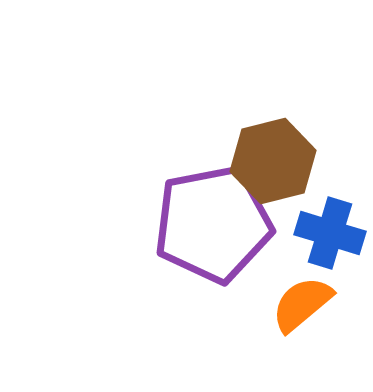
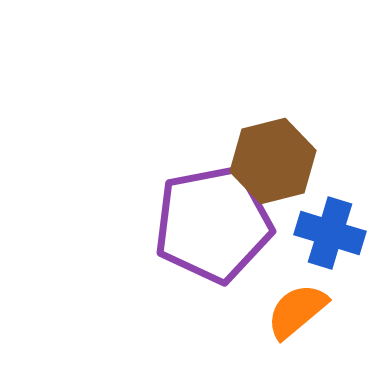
orange semicircle: moved 5 px left, 7 px down
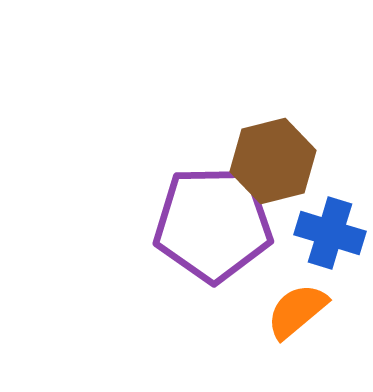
purple pentagon: rotated 10 degrees clockwise
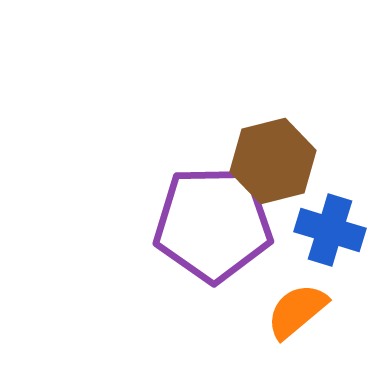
blue cross: moved 3 px up
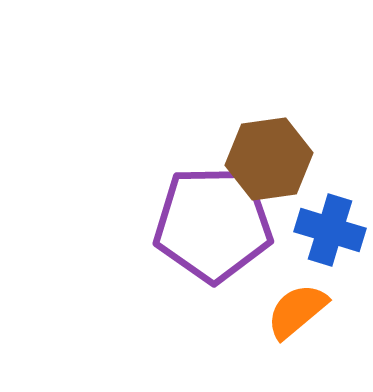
brown hexagon: moved 4 px left, 2 px up; rotated 6 degrees clockwise
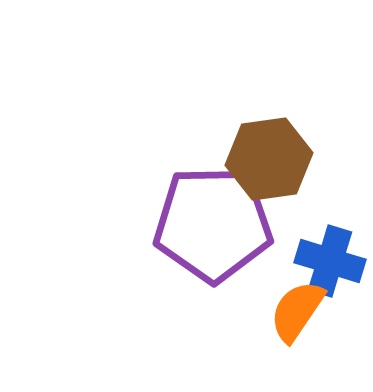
blue cross: moved 31 px down
orange semicircle: rotated 16 degrees counterclockwise
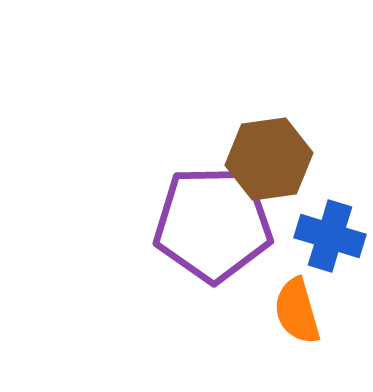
blue cross: moved 25 px up
orange semicircle: rotated 50 degrees counterclockwise
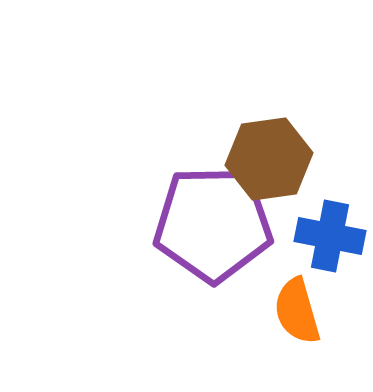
blue cross: rotated 6 degrees counterclockwise
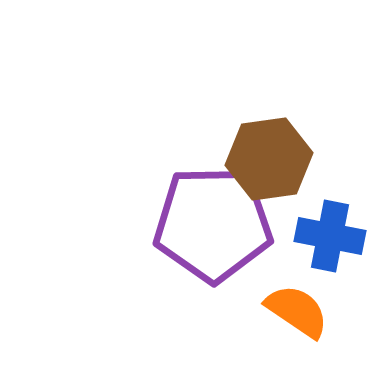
orange semicircle: rotated 140 degrees clockwise
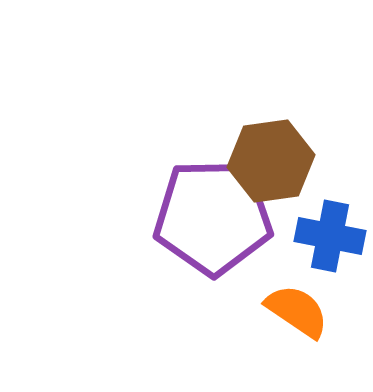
brown hexagon: moved 2 px right, 2 px down
purple pentagon: moved 7 px up
